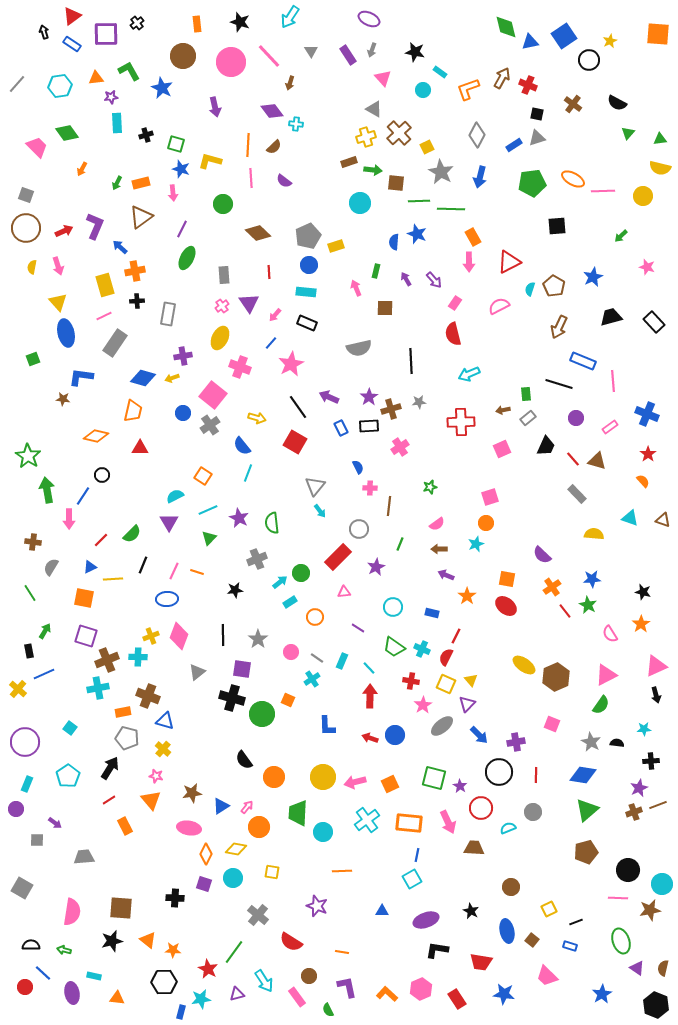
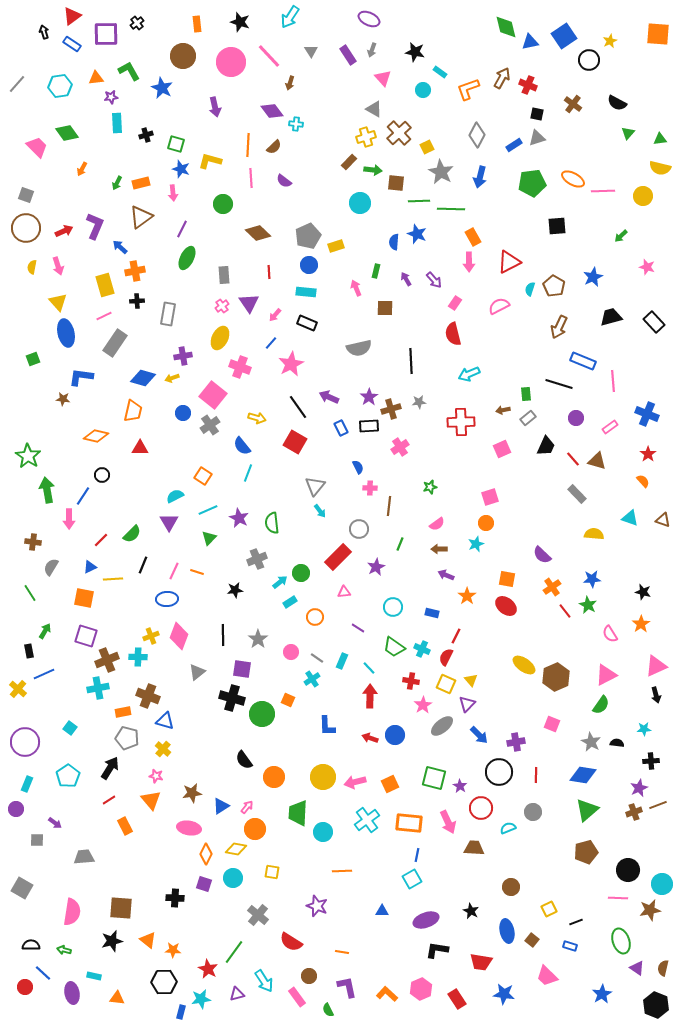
brown rectangle at (349, 162): rotated 28 degrees counterclockwise
orange circle at (259, 827): moved 4 px left, 2 px down
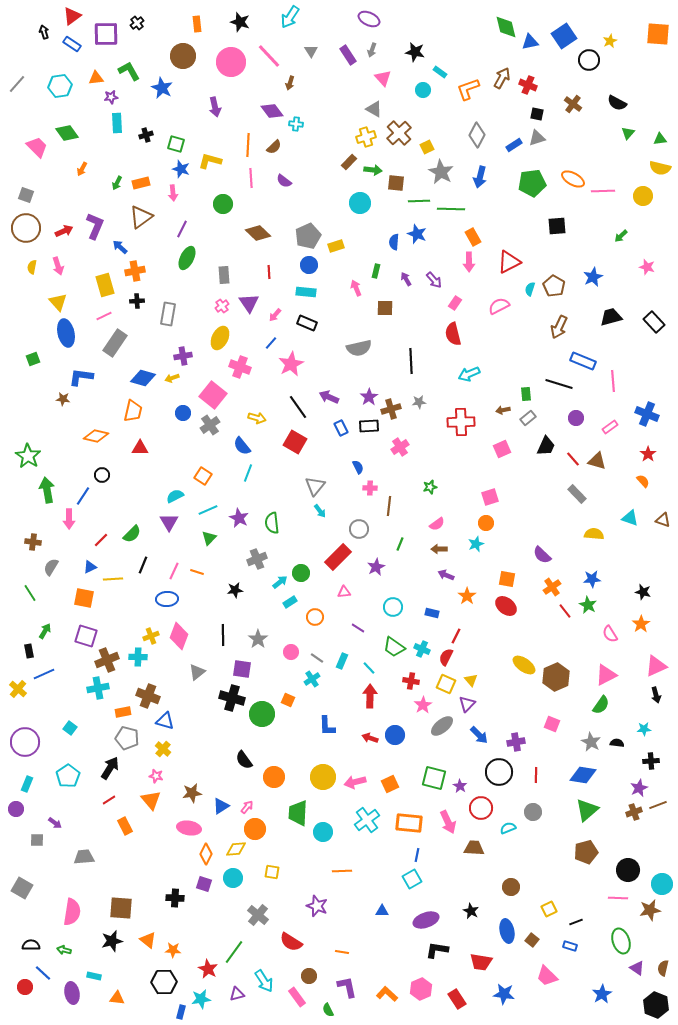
yellow diamond at (236, 849): rotated 15 degrees counterclockwise
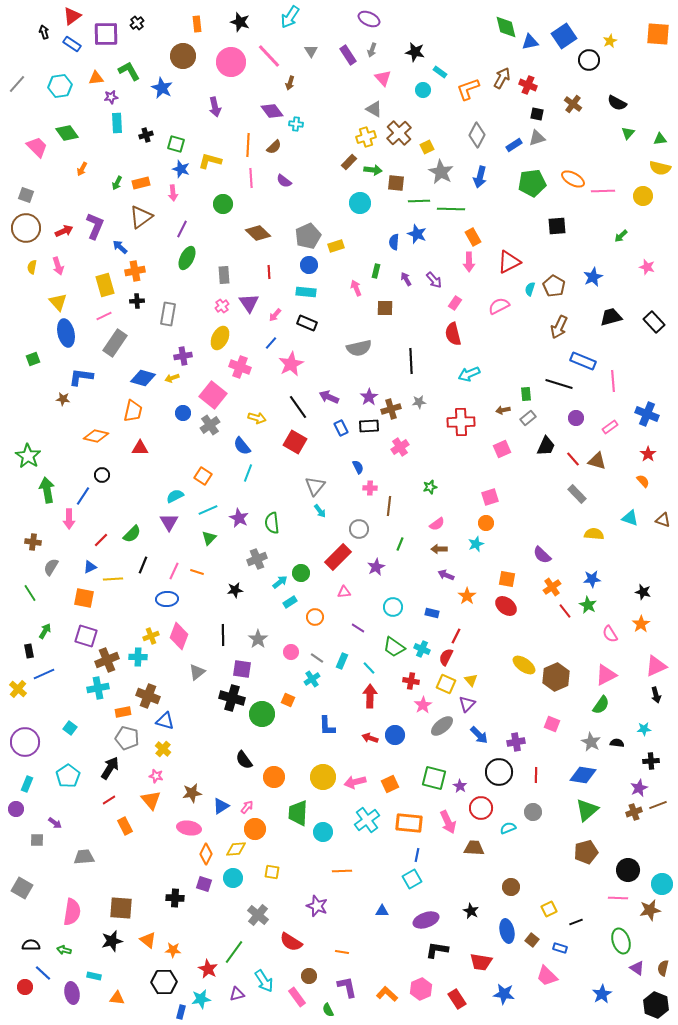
blue rectangle at (570, 946): moved 10 px left, 2 px down
